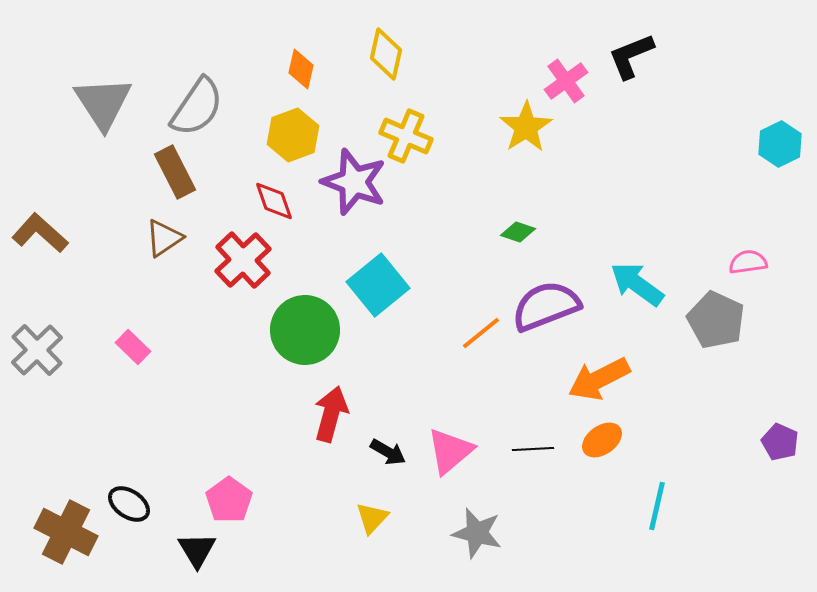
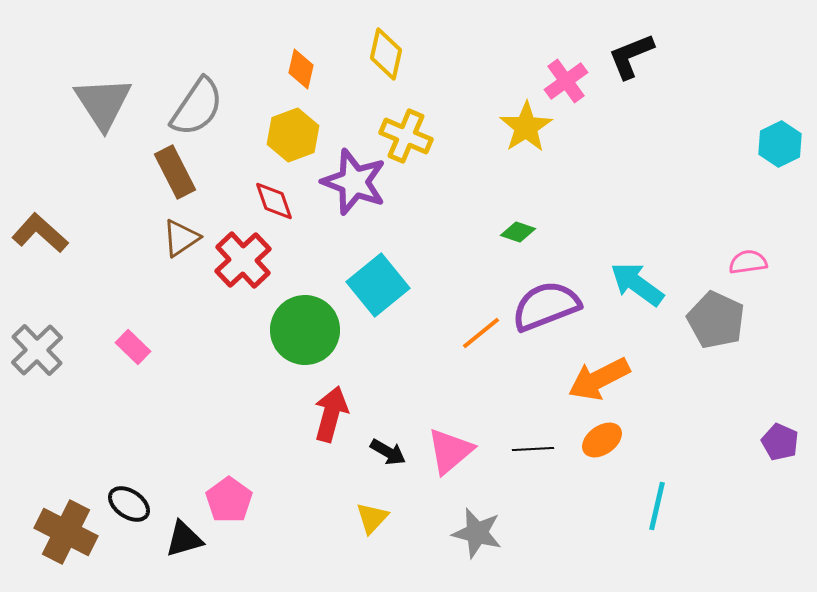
brown triangle: moved 17 px right
black triangle: moved 13 px left, 11 px up; rotated 45 degrees clockwise
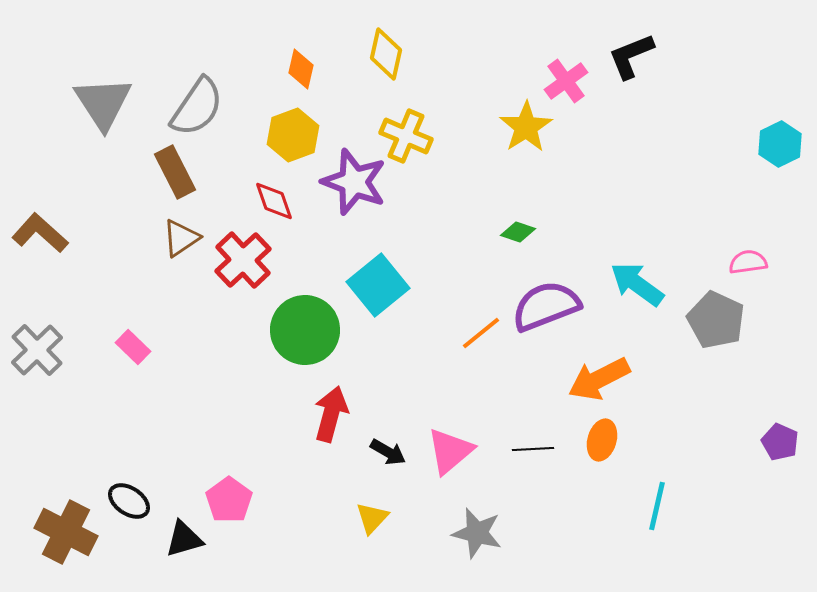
orange ellipse: rotated 39 degrees counterclockwise
black ellipse: moved 3 px up
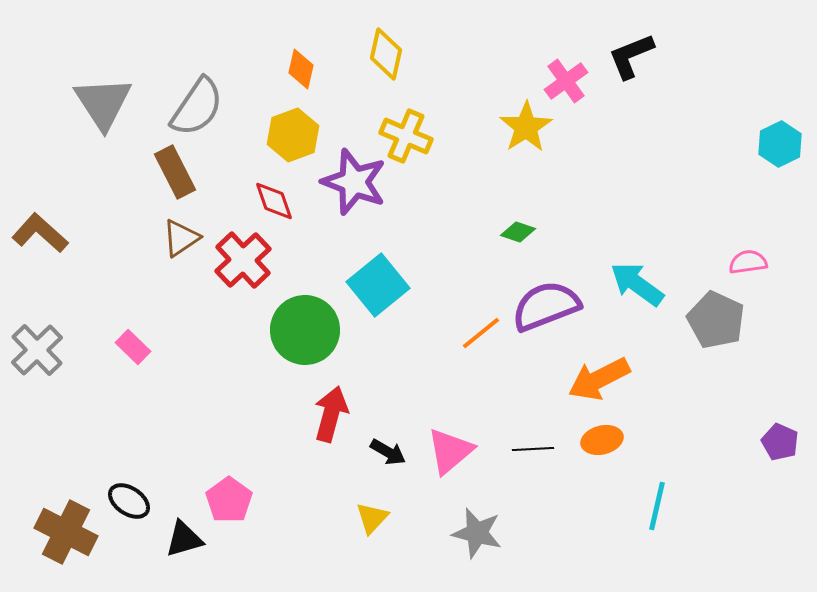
orange ellipse: rotated 60 degrees clockwise
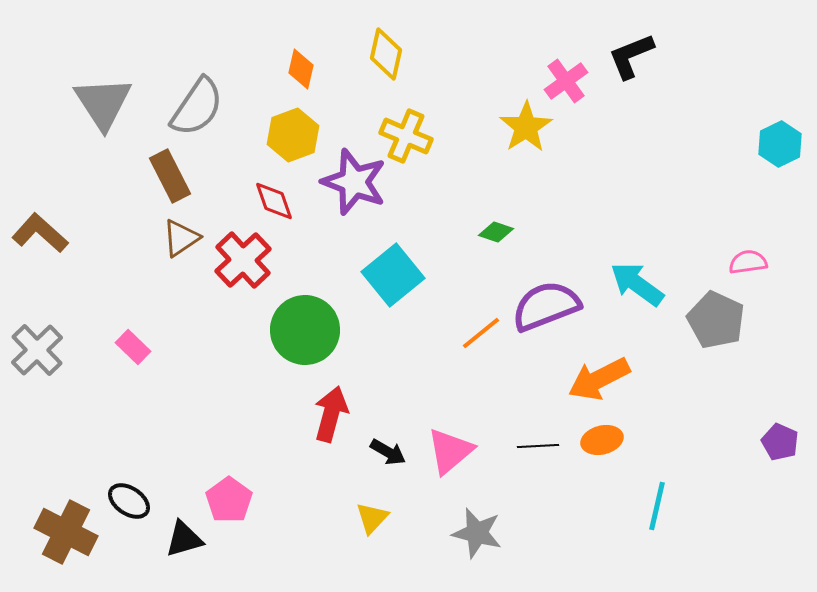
brown rectangle: moved 5 px left, 4 px down
green diamond: moved 22 px left
cyan square: moved 15 px right, 10 px up
black line: moved 5 px right, 3 px up
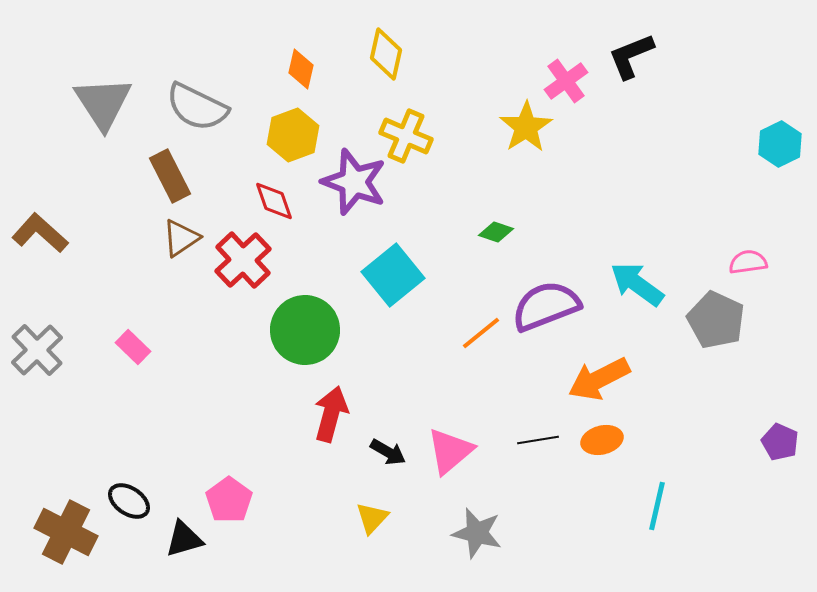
gray semicircle: rotated 82 degrees clockwise
black line: moved 6 px up; rotated 6 degrees counterclockwise
